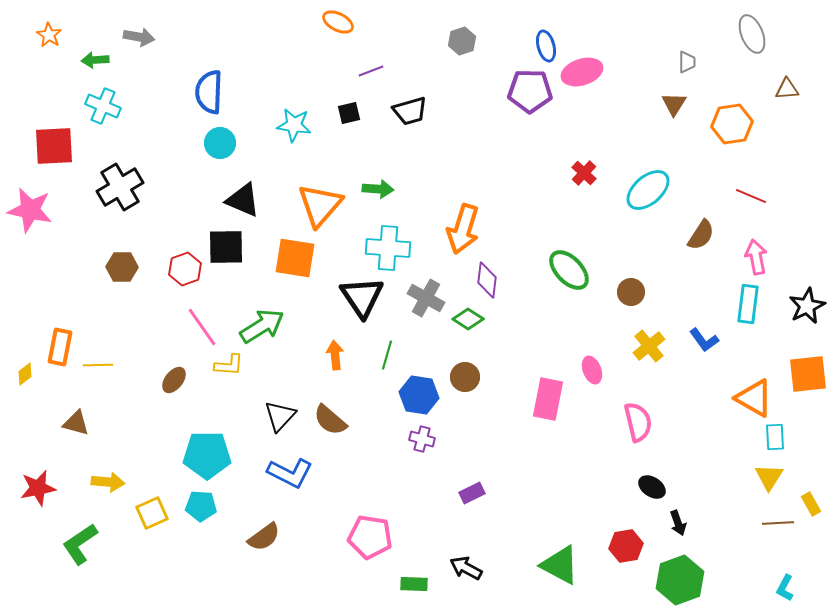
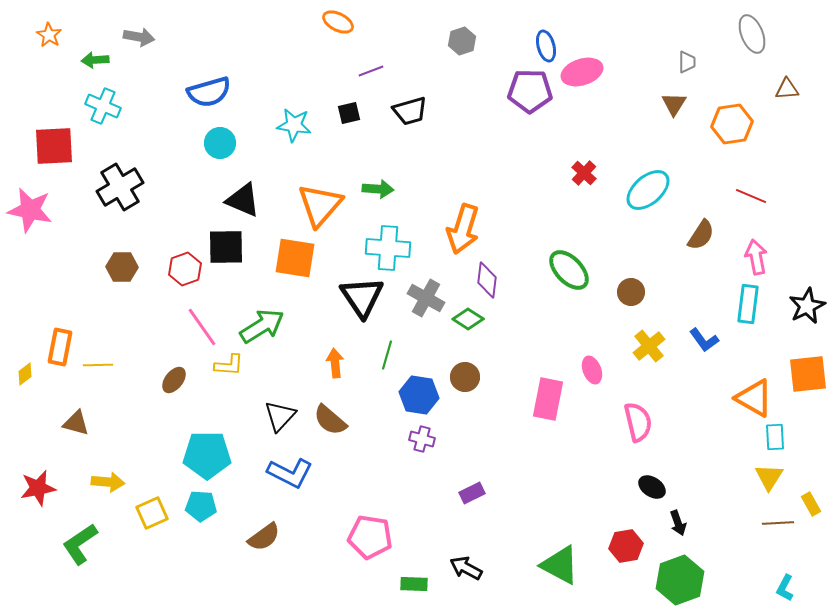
blue semicircle at (209, 92): rotated 108 degrees counterclockwise
orange arrow at (335, 355): moved 8 px down
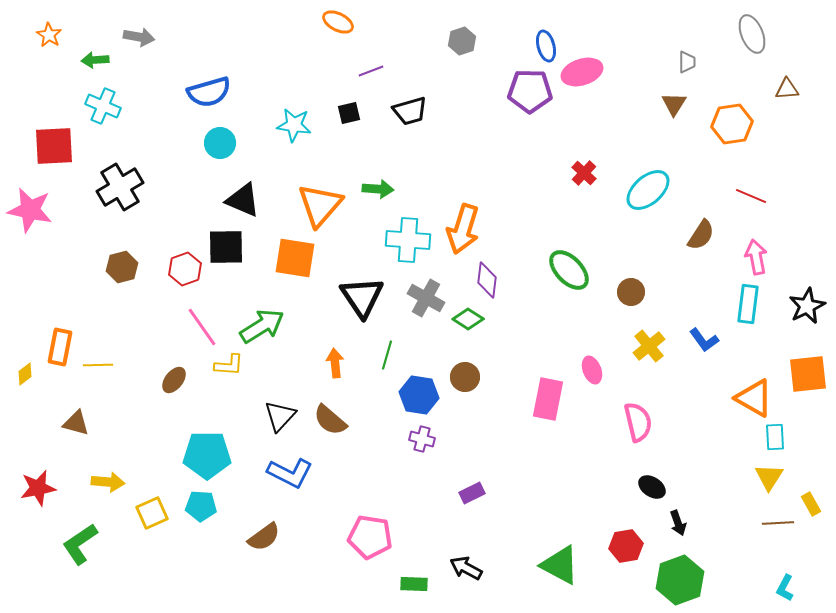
cyan cross at (388, 248): moved 20 px right, 8 px up
brown hexagon at (122, 267): rotated 16 degrees counterclockwise
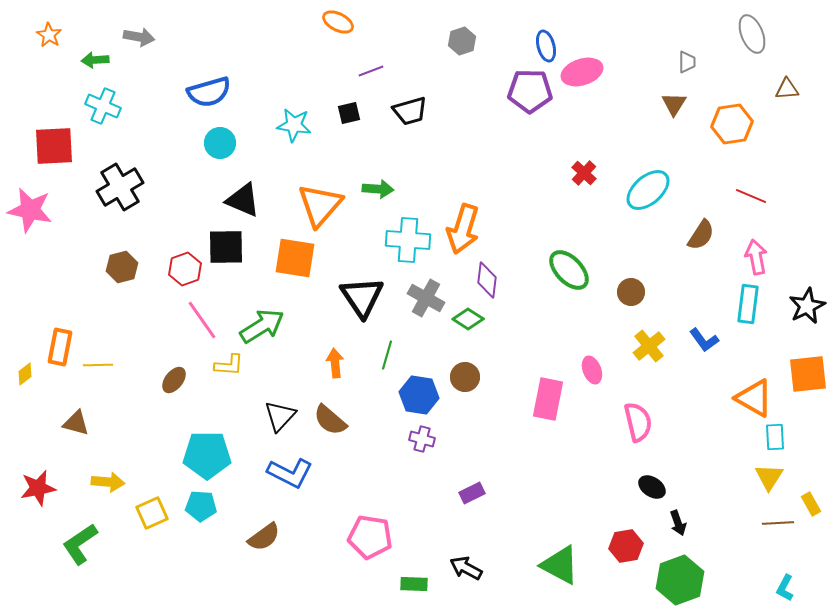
pink line at (202, 327): moved 7 px up
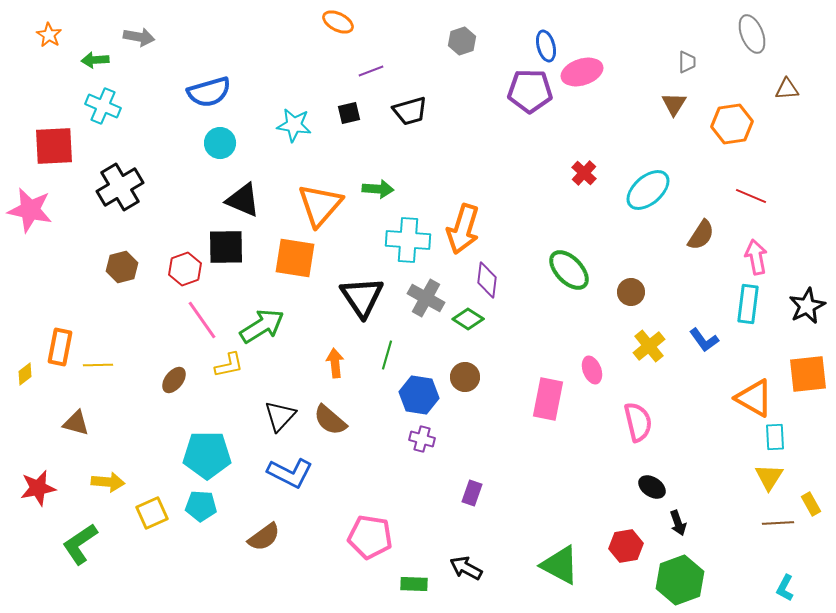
yellow L-shape at (229, 365): rotated 16 degrees counterclockwise
purple rectangle at (472, 493): rotated 45 degrees counterclockwise
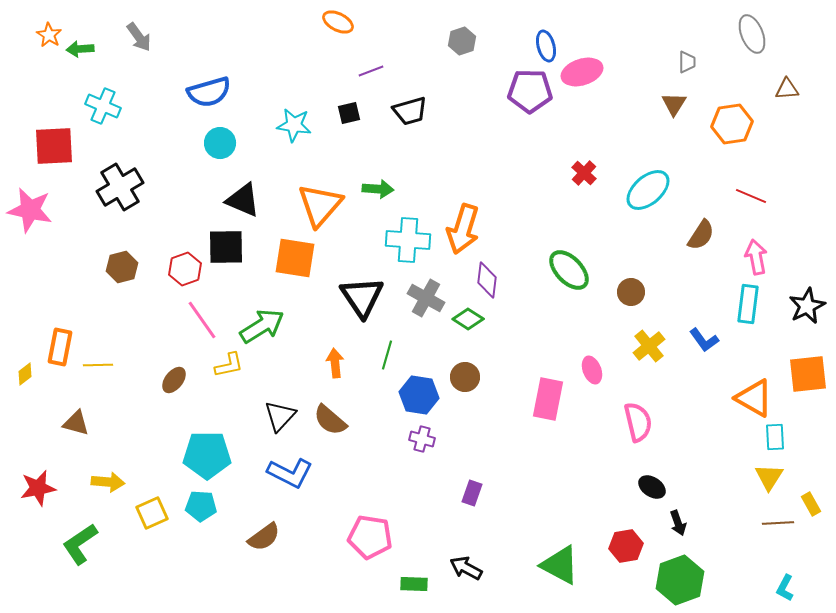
gray arrow at (139, 37): rotated 44 degrees clockwise
green arrow at (95, 60): moved 15 px left, 11 px up
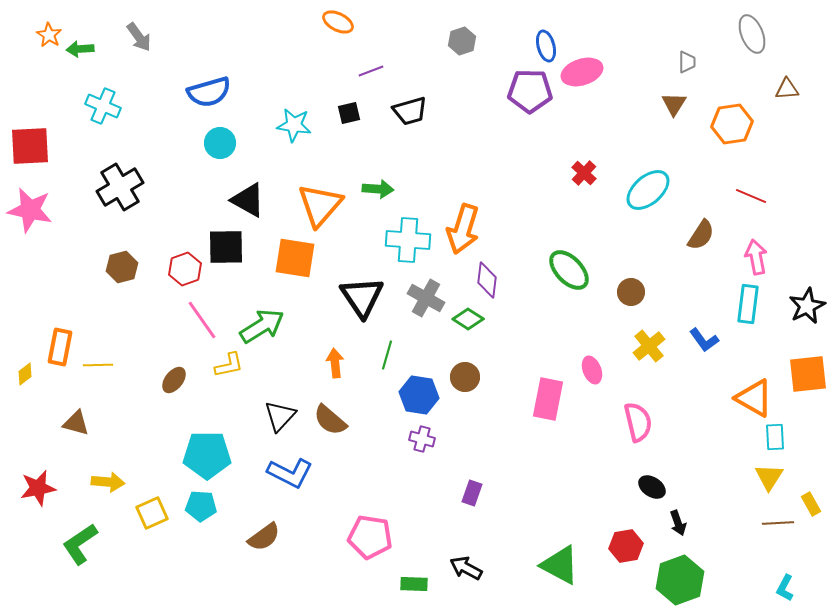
red square at (54, 146): moved 24 px left
black triangle at (243, 200): moved 5 px right; rotated 6 degrees clockwise
